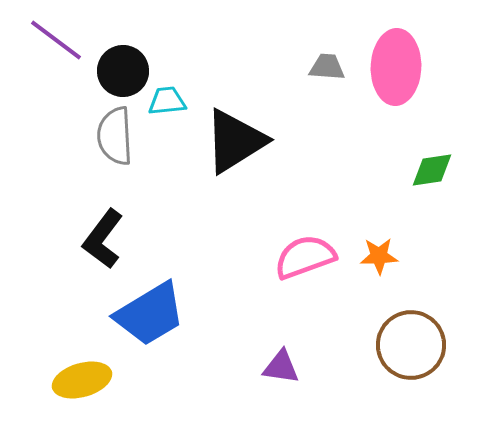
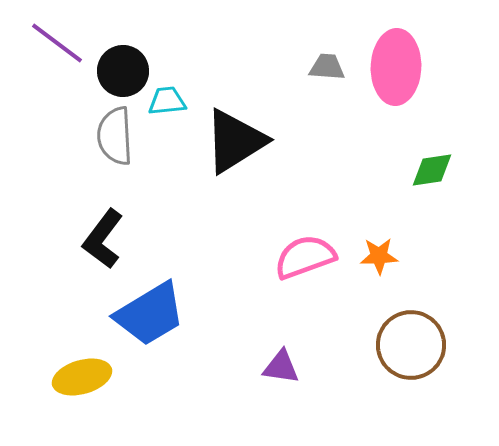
purple line: moved 1 px right, 3 px down
yellow ellipse: moved 3 px up
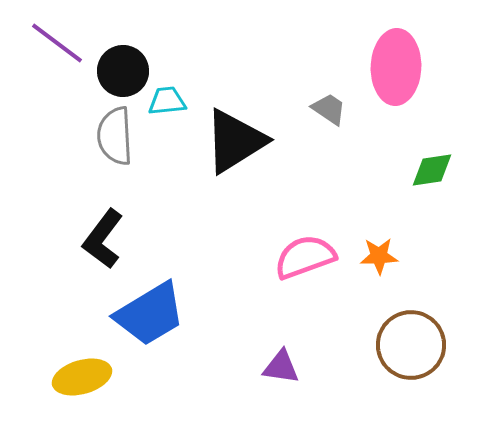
gray trapezoid: moved 2 px right, 42 px down; rotated 30 degrees clockwise
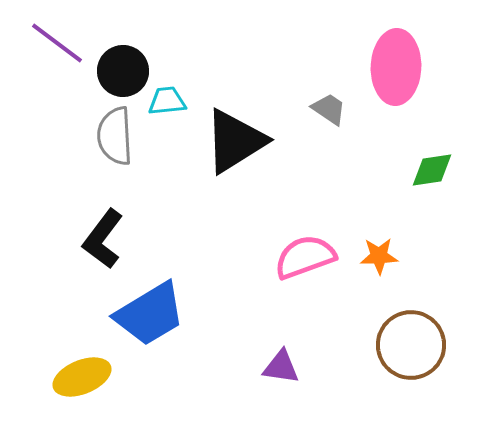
yellow ellipse: rotated 6 degrees counterclockwise
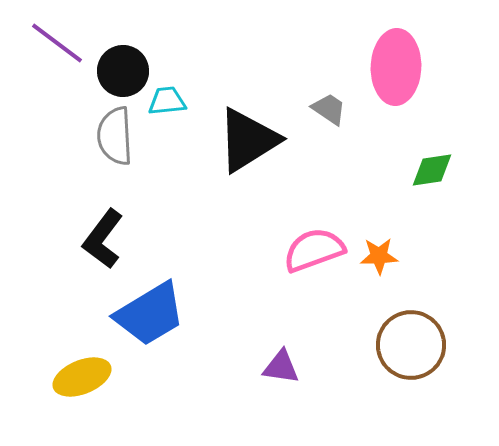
black triangle: moved 13 px right, 1 px up
pink semicircle: moved 9 px right, 7 px up
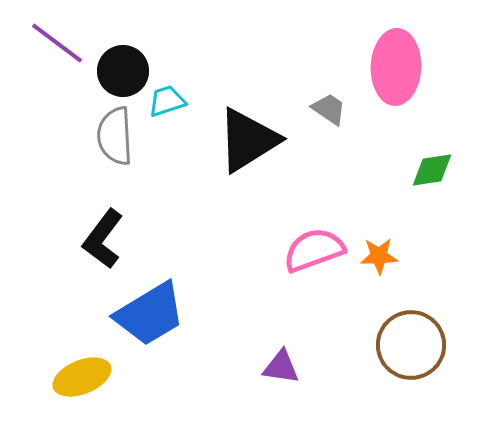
cyan trapezoid: rotated 12 degrees counterclockwise
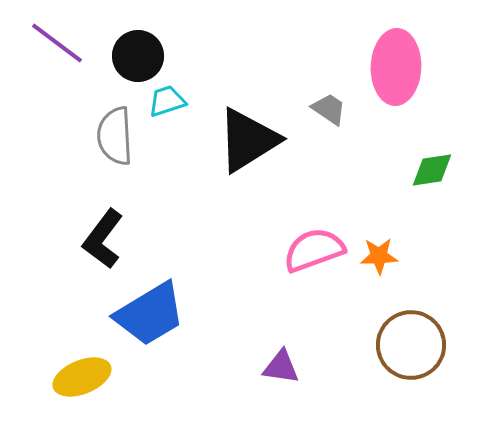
black circle: moved 15 px right, 15 px up
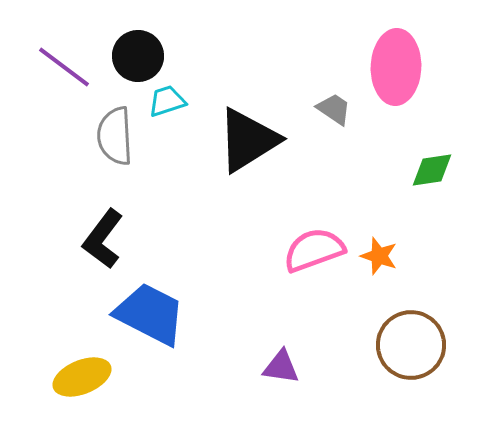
purple line: moved 7 px right, 24 px down
gray trapezoid: moved 5 px right
orange star: rotated 21 degrees clockwise
blue trapezoid: rotated 122 degrees counterclockwise
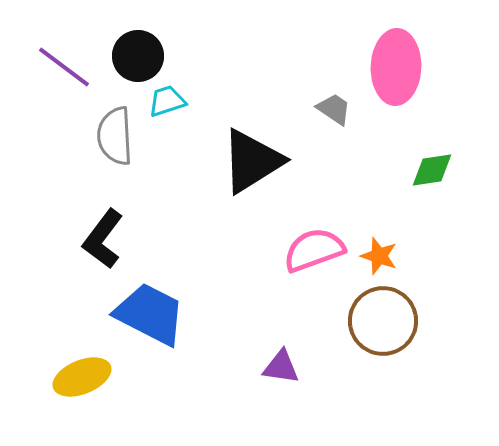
black triangle: moved 4 px right, 21 px down
brown circle: moved 28 px left, 24 px up
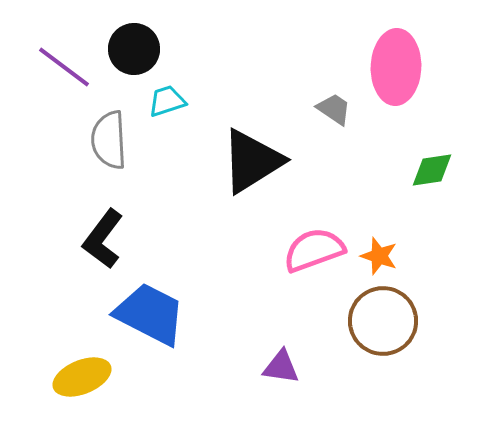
black circle: moved 4 px left, 7 px up
gray semicircle: moved 6 px left, 4 px down
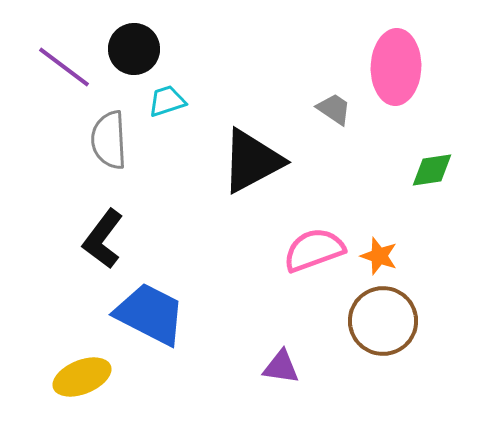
black triangle: rotated 4 degrees clockwise
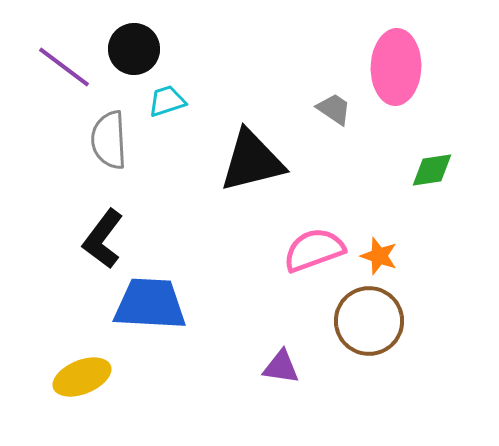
black triangle: rotated 14 degrees clockwise
blue trapezoid: moved 10 px up; rotated 24 degrees counterclockwise
brown circle: moved 14 px left
